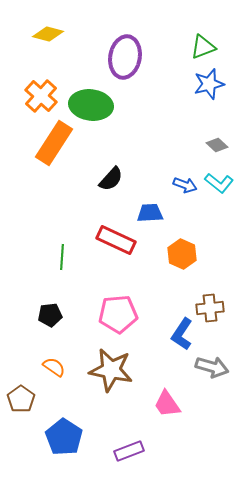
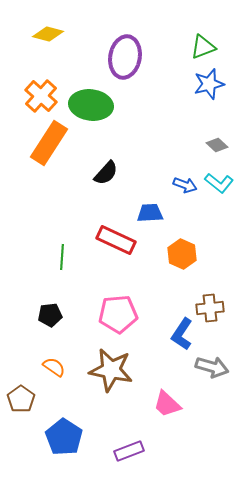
orange rectangle: moved 5 px left
black semicircle: moved 5 px left, 6 px up
pink trapezoid: rotated 12 degrees counterclockwise
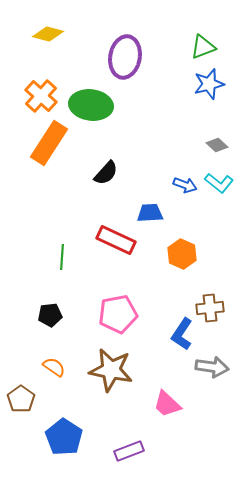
pink pentagon: rotated 6 degrees counterclockwise
gray arrow: rotated 8 degrees counterclockwise
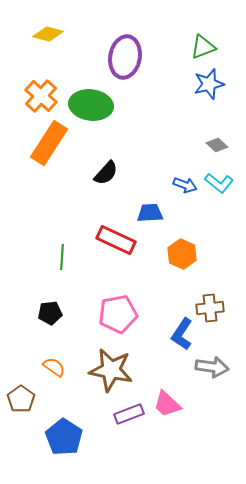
black pentagon: moved 2 px up
purple rectangle: moved 37 px up
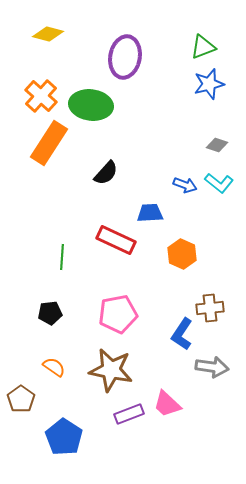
gray diamond: rotated 25 degrees counterclockwise
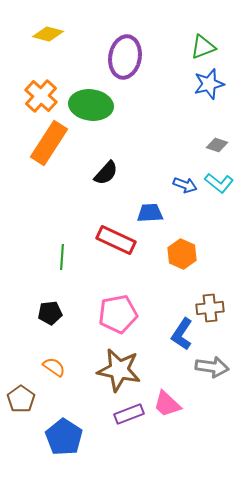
brown star: moved 8 px right
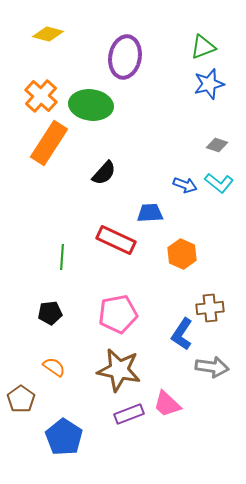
black semicircle: moved 2 px left
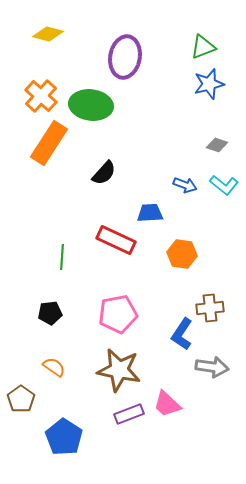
cyan L-shape: moved 5 px right, 2 px down
orange hexagon: rotated 16 degrees counterclockwise
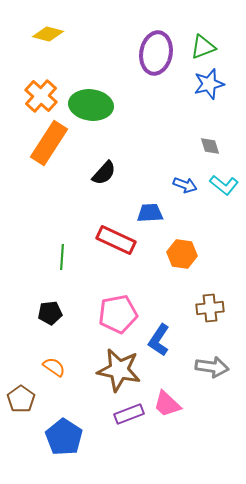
purple ellipse: moved 31 px right, 4 px up
gray diamond: moved 7 px left, 1 px down; rotated 55 degrees clockwise
blue L-shape: moved 23 px left, 6 px down
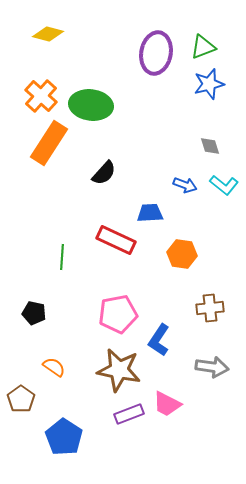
black pentagon: moved 16 px left; rotated 20 degrees clockwise
pink trapezoid: rotated 16 degrees counterclockwise
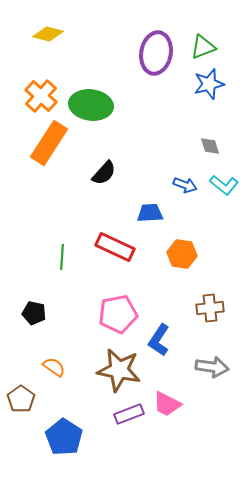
red rectangle: moved 1 px left, 7 px down
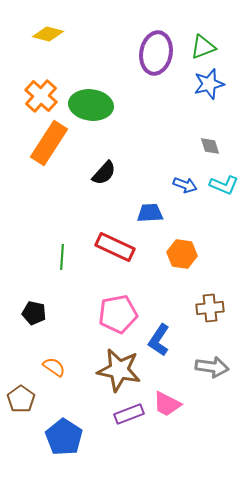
cyan L-shape: rotated 16 degrees counterclockwise
